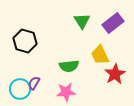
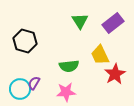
green triangle: moved 2 px left
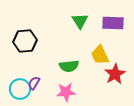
purple rectangle: rotated 40 degrees clockwise
black hexagon: rotated 20 degrees counterclockwise
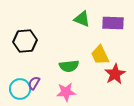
green triangle: moved 2 px right, 2 px up; rotated 36 degrees counterclockwise
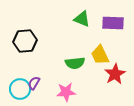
green semicircle: moved 6 px right, 3 px up
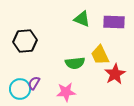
purple rectangle: moved 1 px right, 1 px up
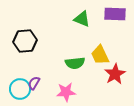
purple rectangle: moved 1 px right, 8 px up
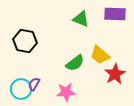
green triangle: moved 1 px left
black hexagon: rotated 15 degrees clockwise
yellow trapezoid: rotated 25 degrees counterclockwise
green semicircle: rotated 30 degrees counterclockwise
purple semicircle: moved 1 px down
cyan circle: moved 1 px right
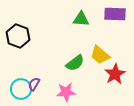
green triangle: rotated 18 degrees counterclockwise
black hexagon: moved 7 px left, 5 px up; rotated 10 degrees clockwise
